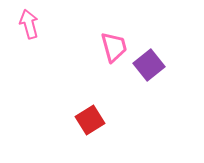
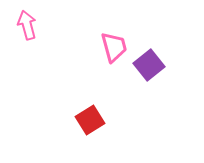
pink arrow: moved 2 px left, 1 px down
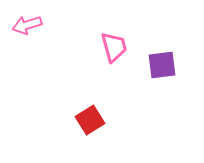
pink arrow: rotated 92 degrees counterclockwise
purple square: moved 13 px right; rotated 32 degrees clockwise
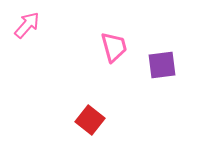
pink arrow: rotated 148 degrees clockwise
red square: rotated 20 degrees counterclockwise
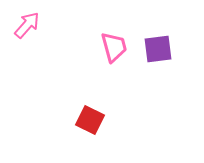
purple square: moved 4 px left, 16 px up
red square: rotated 12 degrees counterclockwise
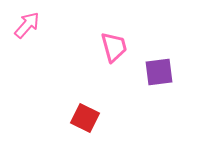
purple square: moved 1 px right, 23 px down
red square: moved 5 px left, 2 px up
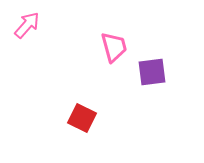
purple square: moved 7 px left
red square: moved 3 px left
